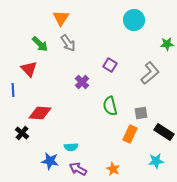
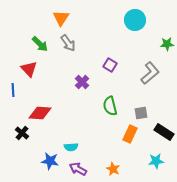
cyan circle: moved 1 px right
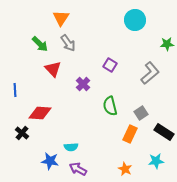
red triangle: moved 24 px right
purple cross: moved 1 px right, 2 px down
blue line: moved 2 px right
gray square: rotated 24 degrees counterclockwise
orange star: moved 12 px right
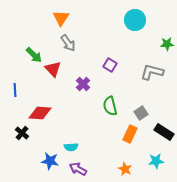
green arrow: moved 6 px left, 11 px down
gray L-shape: moved 2 px right, 1 px up; rotated 125 degrees counterclockwise
